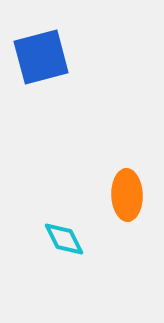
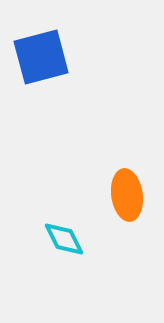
orange ellipse: rotated 6 degrees counterclockwise
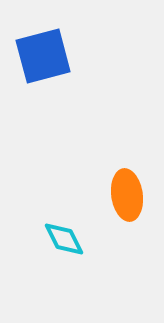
blue square: moved 2 px right, 1 px up
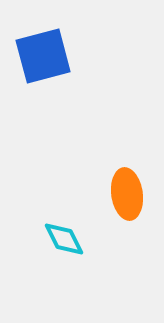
orange ellipse: moved 1 px up
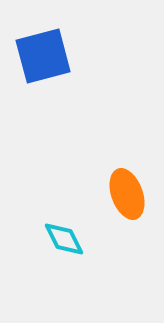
orange ellipse: rotated 12 degrees counterclockwise
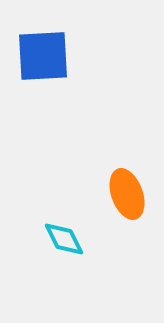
blue square: rotated 12 degrees clockwise
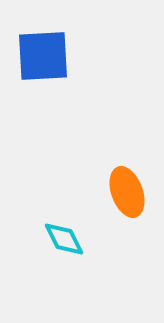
orange ellipse: moved 2 px up
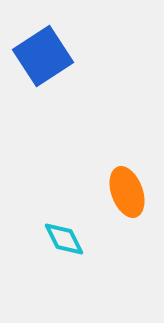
blue square: rotated 30 degrees counterclockwise
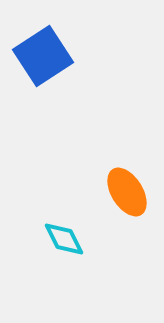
orange ellipse: rotated 12 degrees counterclockwise
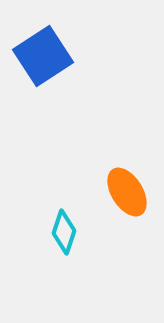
cyan diamond: moved 7 px up; rotated 45 degrees clockwise
